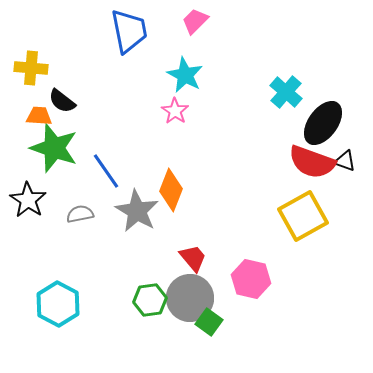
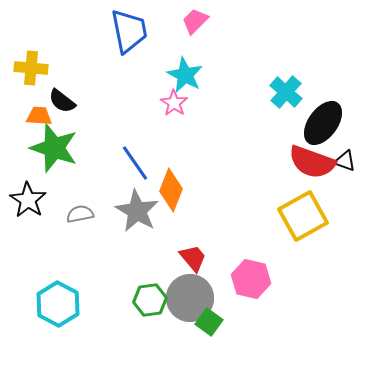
pink star: moved 1 px left, 8 px up
blue line: moved 29 px right, 8 px up
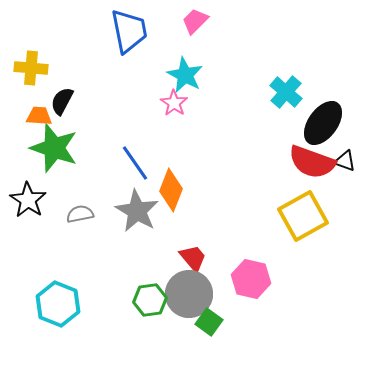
black semicircle: rotated 80 degrees clockwise
gray circle: moved 1 px left, 4 px up
cyan hexagon: rotated 6 degrees counterclockwise
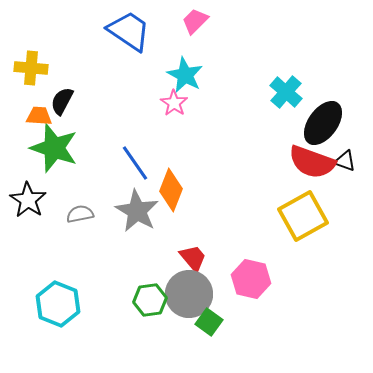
blue trapezoid: rotated 45 degrees counterclockwise
